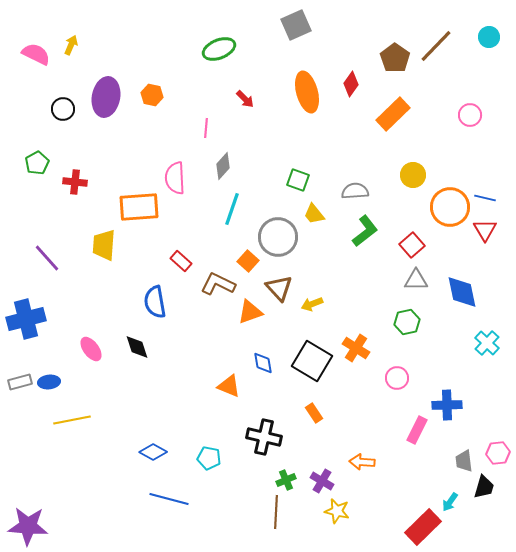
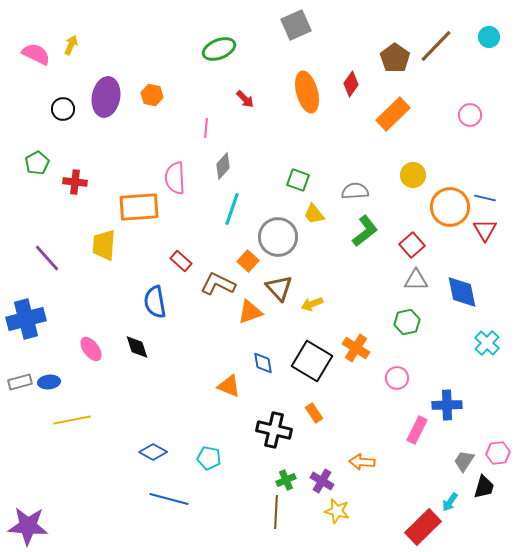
black cross at (264, 437): moved 10 px right, 7 px up
gray trapezoid at (464, 461): rotated 40 degrees clockwise
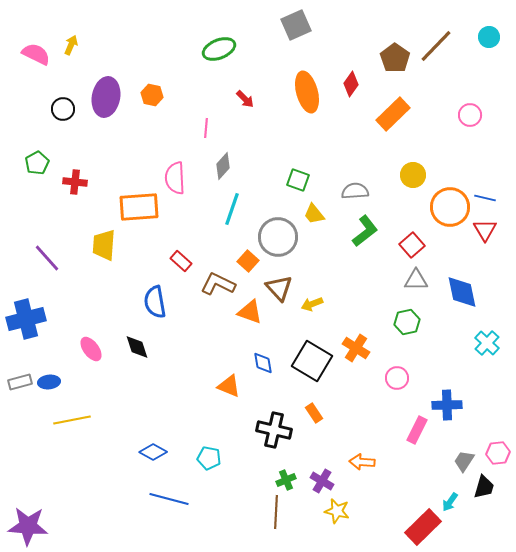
orange triangle at (250, 312): rotated 40 degrees clockwise
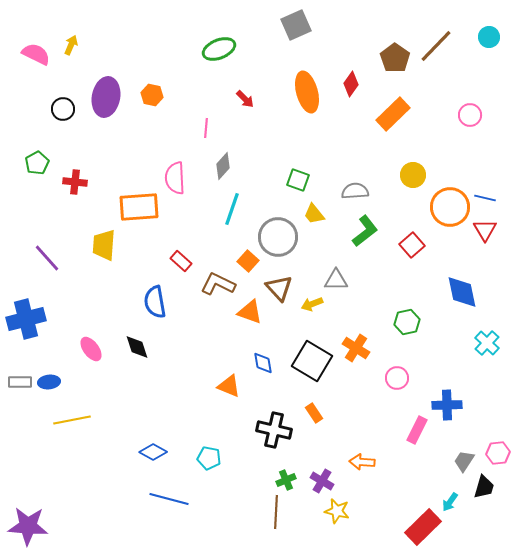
gray triangle at (416, 280): moved 80 px left
gray rectangle at (20, 382): rotated 15 degrees clockwise
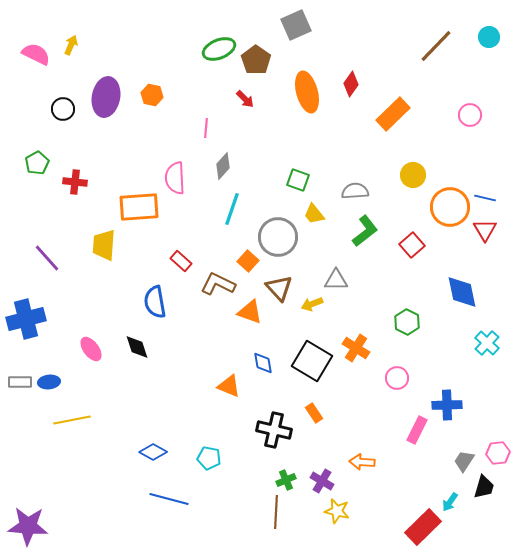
brown pentagon at (395, 58): moved 139 px left, 2 px down
green hexagon at (407, 322): rotated 20 degrees counterclockwise
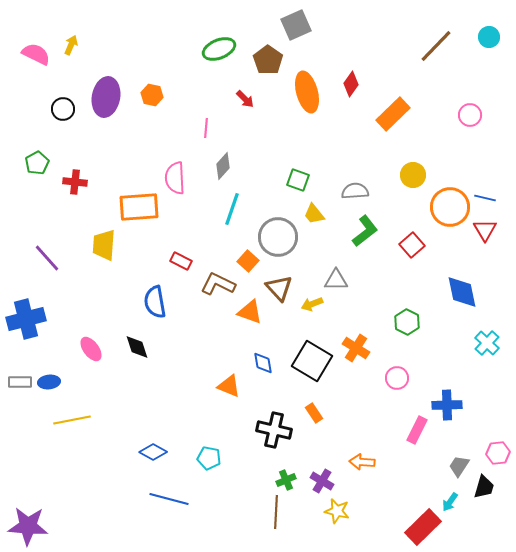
brown pentagon at (256, 60): moved 12 px right
red rectangle at (181, 261): rotated 15 degrees counterclockwise
gray trapezoid at (464, 461): moved 5 px left, 5 px down
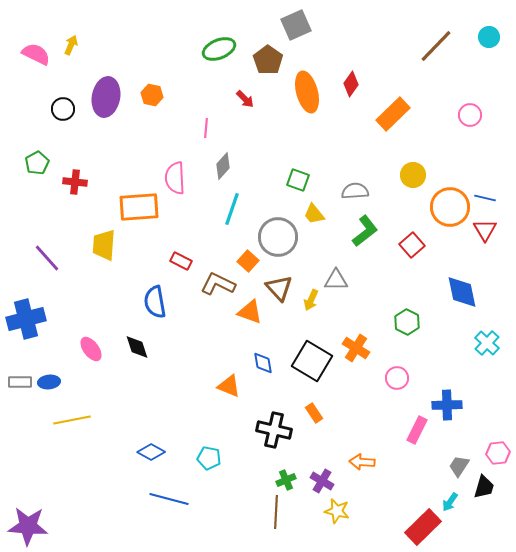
yellow arrow at (312, 304): moved 1 px left, 4 px up; rotated 45 degrees counterclockwise
blue diamond at (153, 452): moved 2 px left
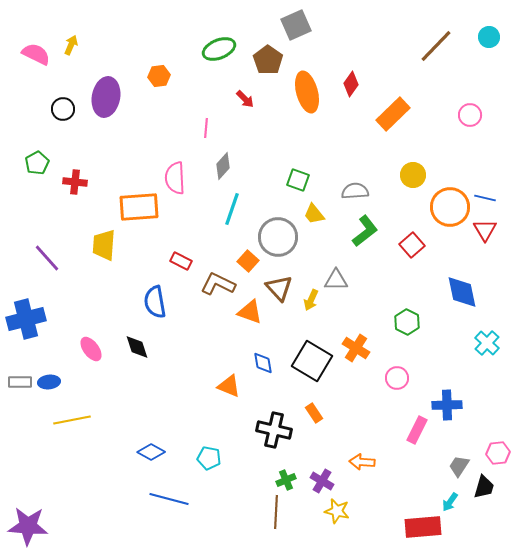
orange hexagon at (152, 95): moved 7 px right, 19 px up; rotated 20 degrees counterclockwise
red rectangle at (423, 527): rotated 39 degrees clockwise
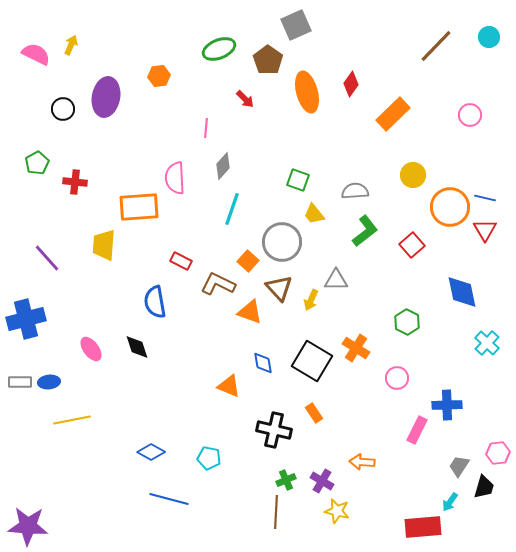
gray circle at (278, 237): moved 4 px right, 5 px down
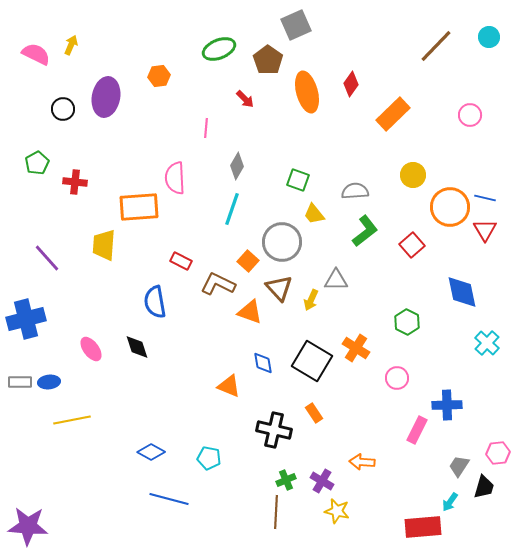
gray diamond at (223, 166): moved 14 px right; rotated 12 degrees counterclockwise
